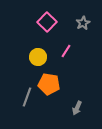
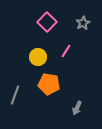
gray line: moved 12 px left, 2 px up
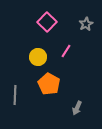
gray star: moved 3 px right, 1 px down
orange pentagon: rotated 20 degrees clockwise
gray line: rotated 18 degrees counterclockwise
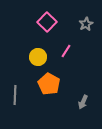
gray arrow: moved 6 px right, 6 px up
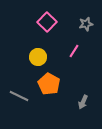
gray star: rotated 16 degrees clockwise
pink line: moved 8 px right
gray line: moved 4 px right, 1 px down; rotated 66 degrees counterclockwise
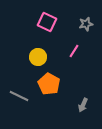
pink square: rotated 18 degrees counterclockwise
gray arrow: moved 3 px down
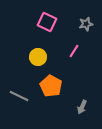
orange pentagon: moved 2 px right, 2 px down
gray arrow: moved 1 px left, 2 px down
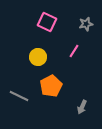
orange pentagon: rotated 15 degrees clockwise
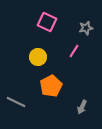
gray star: moved 4 px down
gray line: moved 3 px left, 6 px down
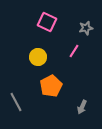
gray line: rotated 36 degrees clockwise
